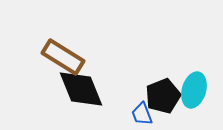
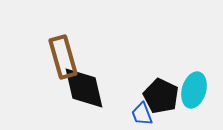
brown rectangle: rotated 42 degrees clockwise
black diamond: moved 3 px right, 1 px up; rotated 9 degrees clockwise
black pentagon: moved 2 px left; rotated 24 degrees counterclockwise
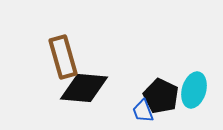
black diamond: rotated 72 degrees counterclockwise
blue trapezoid: moved 1 px right, 3 px up
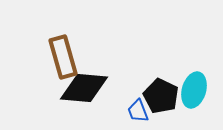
blue trapezoid: moved 5 px left
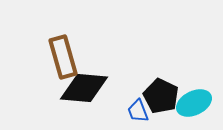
cyan ellipse: moved 13 px down; rotated 48 degrees clockwise
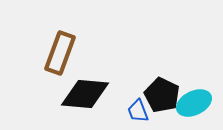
brown rectangle: moved 3 px left, 4 px up; rotated 36 degrees clockwise
black diamond: moved 1 px right, 6 px down
black pentagon: moved 1 px right, 1 px up
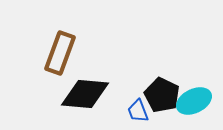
cyan ellipse: moved 2 px up
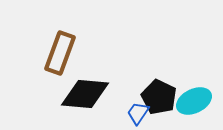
black pentagon: moved 3 px left, 2 px down
blue trapezoid: moved 2 px down; rotated 55 degrees clockwise
